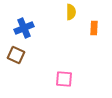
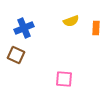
yellow semicircle: moved 9 px down; rotated 70 degrees clockwise
orange rectangle: moved 2 px right
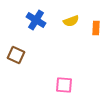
blue cross: moved 12 px right, 8 px up; rotated 36 degrees counterclockwise
pink square: moved 6 px down
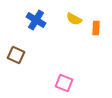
yellow semicircle: moved 3 px right, 2 px up; rotated 49 degrees clockwise
pink square: moved 2 px up; rotated 18 degrees clockwise
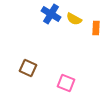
blue cross: moved 15 px right, 6 px up
brown square: moved 12 px right, 13 px down
pink square: moved 2 px right
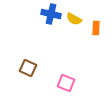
blue cross: rotated 18 degrees counterclockwise
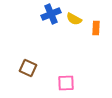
blue cross: rotated 36 degrees counterclockwise
pink square: rotated 24 degrees counterclockwise
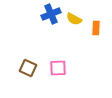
pink square: moved 8 px left, 15 px up
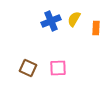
blue cross: moved 7 px down
yellow semicircle: rotated 91 degrees clockwise
